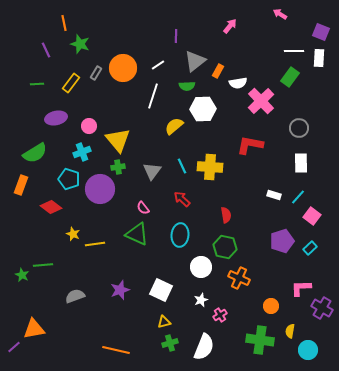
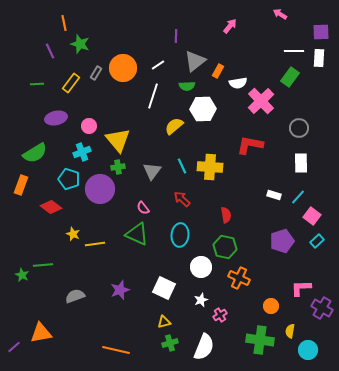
purple square at (321, 32): rotated 24 degrees counterclockwise
purple line at (46, 50): moved 4 px right, 1 px down
cyan rectangle at (310, 248): moved 7 px right, 7 px up
white square at (161, 290): moved 3 px right, 2 px up
orange triangle at (34, 329): moved 7 px right, 4 px down
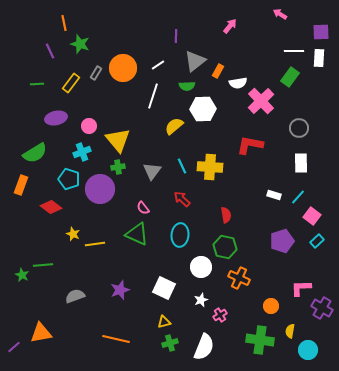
orange line at (116, 350): moved 11 px up
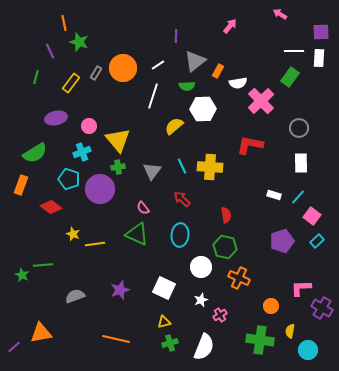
green star at (80, 44): moved 1 px left, 2 px up
green line at (37, 84): moved 1 px left, 7 px up; rotated 72 degrees counterclockwise
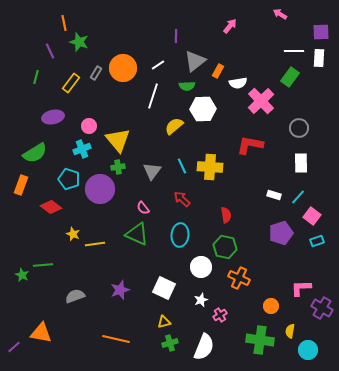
purple ellipse at (56, 118): moved 3 px left, 1 px up
cyan cross at (82, 152): moved 3 px up
purple pentagon at (282, 241): moved 1 px left, 8 px up
cyan rectangle at (317, 241): rotated 24 degrees clockwise
orange triangle at (41, 333): rotated 20 degrees clockwise
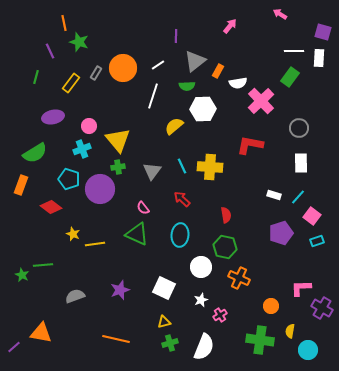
purple square at (321, 32): moved 2 px right; rotated 18 degrees clockwise
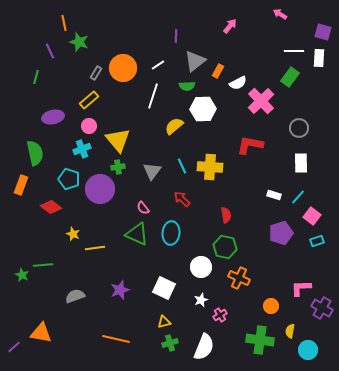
yellow rectangle at (71, 83): moved 18 px right, 17 px down; rotated 12 degrees clockwise
white semicircle at (238, 83): rotated 18 degrees counterclockwise
green semicircle at (35, 153): rotated 70 degrees counterclockwise
cyan ellipse at (180, 235): moved 9 px left, 2 px up
yellow line at (95, 244): moved 4 px down
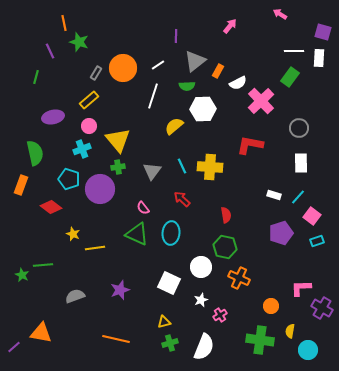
white square at (164, 288): moved 5 px right, 5 px up
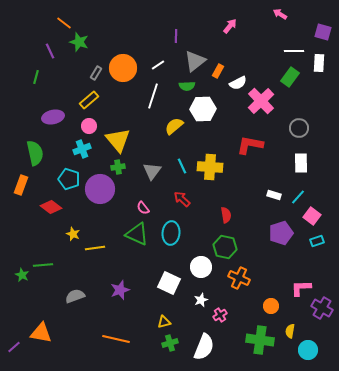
orange line at (64, 23): rotated 42 degrees counterclockwise
white rectangle at (319, 58): moved 5 px down
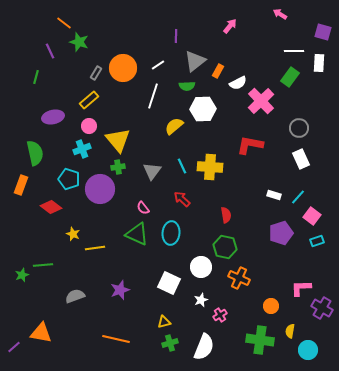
white rectangle at (301, 163): moved 4 px up; rotated 24 degrees counterclockwise
green star at (22, 275): rotated 24 degrees clockwise
